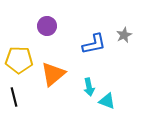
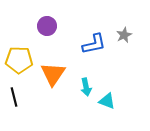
orange triangle: rotated 16 degrees counterclockwise
cyan arrow: moved 3 px left
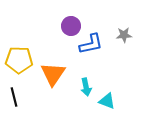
purple circle: moved 24 px right
gray star: rotated 21 degrees clockwise
blue L-shape: moved 3 px left
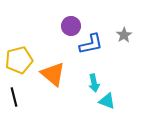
gray star: rotated 28 degrees counterclockwise
yellow pentagon: rotated 16 degrees counterclockwise
orange triangle: rotated 24 degrees counterclockwise
cyan arrow: moved 8 px right, 4 px up
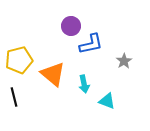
gray star: moved 26 px down
cyan arrow: moved 10 px left, 1 px down
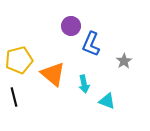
blue L-shape: rotated 125 degrees clockwise
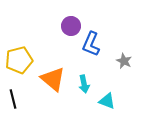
gray star: rotated 14 degrees counterclockwise
orange triangle: moved 5 px down
black line: moved 1 px left, 2 px down
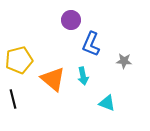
purple circle: moved 6 px up
gray star: rotated 21 degrees counterclockwise
cyan arrow: moved 1 px left, 8 px up
cyan triangle: moved 2 px down
